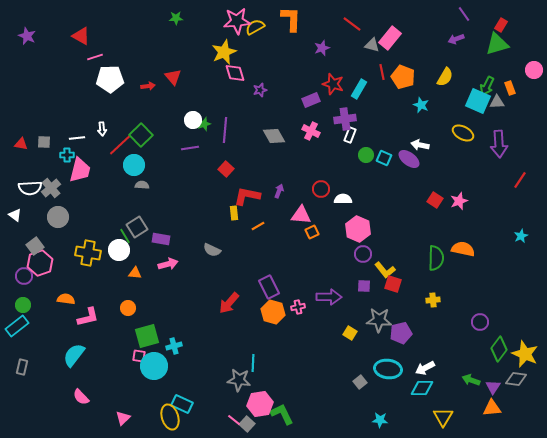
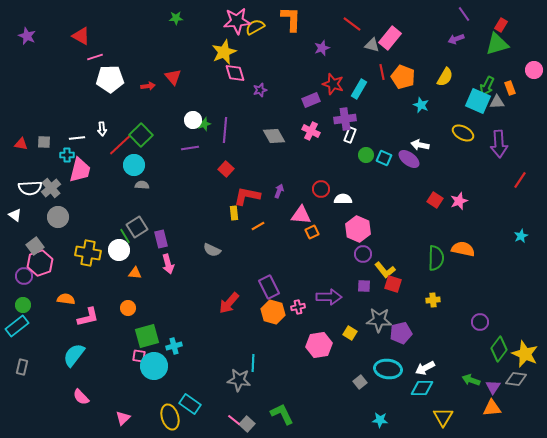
purple rectangle at (161, 239): rotated 66 degrees clockwise
pink arrow at (168, 264): rotated 90 degrees clockwise
cyan rectangle at (182, 404): moved 8 px right; rotated 10 degrees clockwise
pink hexagon at (260, 404): moved 59 px right, 59 px up
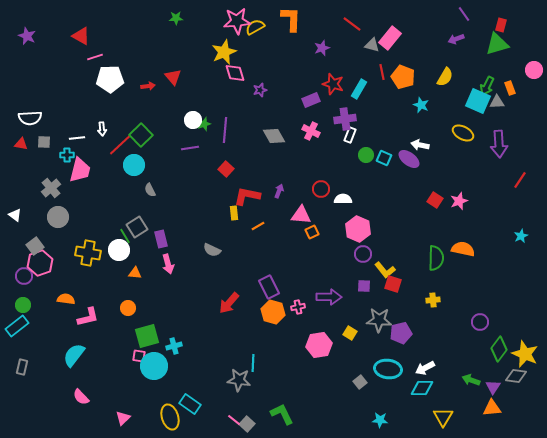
red rectangle at (501, 25): rotated 16 degrees counterclockwise
gray semicircle at (142, 185): moved 8 px right, 5 px down; rotated 120 degrees counterclockwise
white semicircle at (30, 188): moved 70 px up
gray diamond at (516, 379): moved 3 px up
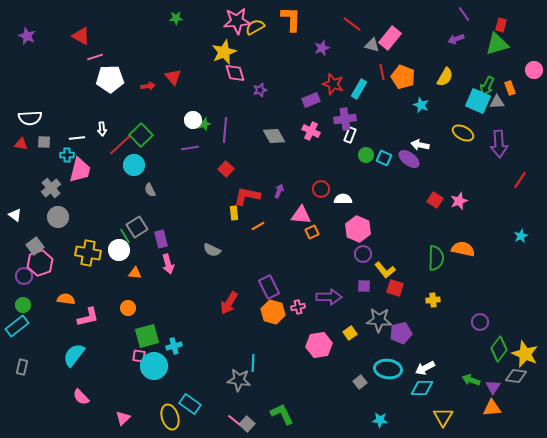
red square at (393, 284): moved 2 px right, 4 px down
red arrow at (229, 303): rotated 10 degrees counterclockwise
yellow square at (350, 333): rotated 24 degrees clockwise
